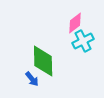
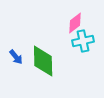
cyan cross: rotated 15 degrees clockwise
blue arrow: moved 16 px left, 22 px up
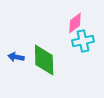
blue arrow: rotated 140 degrees clockwise
green diamond: moved 1 px right, 1 px up
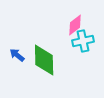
pink diamond: moved 2 px down
blue arrow: moved 1 px right, 2 px up; rotated 28 degrees clockwise
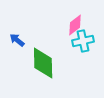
blue arrow: moved 15 px up
green diamond: moved 1 px left, 3 px down
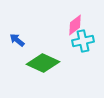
green diamond: rotated 64 degrees counterclockwise
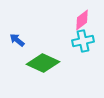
pink diamond: moved 7 px right, 5 px up
